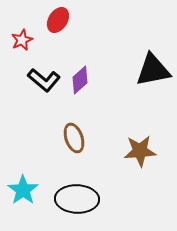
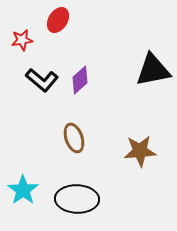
red star: rotated 15 degrees clockwise
black L-shape: moved 2 px left
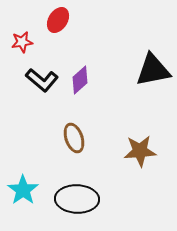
red star: moved 2 px down
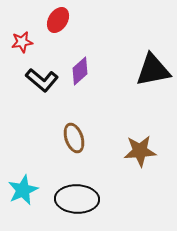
purple diamond: moved 9 px up
cyan star: rotated 12 degrees clockwise
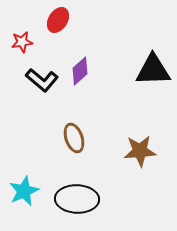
black triangle: rotated 9 degrees clockwise
cyan star: moved 1 px right, 1 px down
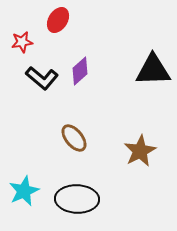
black L-shape: moved 2 px up
brown ellipse: rotated 20 degrees counterclockwise
brown star: rotated 24 degrees counterclockwise
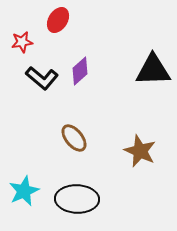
brown star: rotated 20 degrees counterclockwise
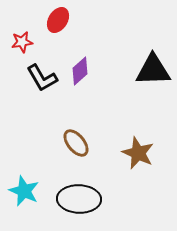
black L-shape: rotated 20 degrees clockwise
brown ellipse: moved 2 px right, 5 px down
brown star: moved 2 px left, 2 px down
cyan star: rotated 24 degrees counterclockwise
black ellipse: moved 2 px right
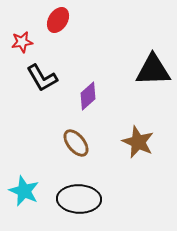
purple diamond: moved 8 px right, 25 px down
brown star: moved 11 px up
